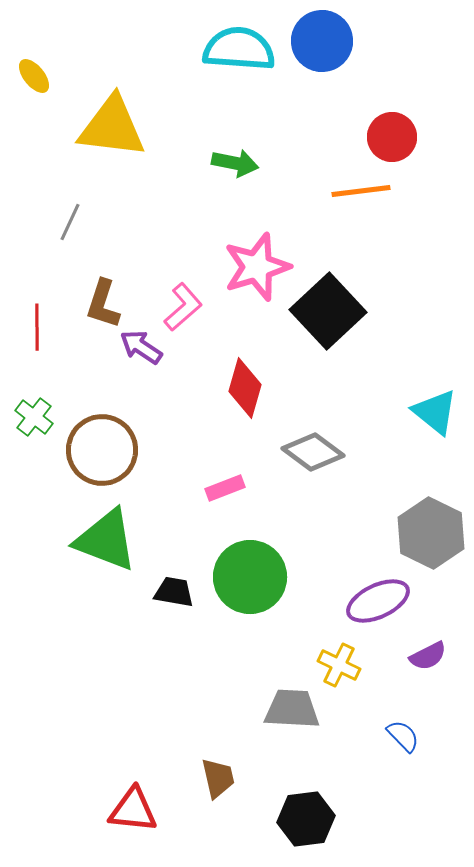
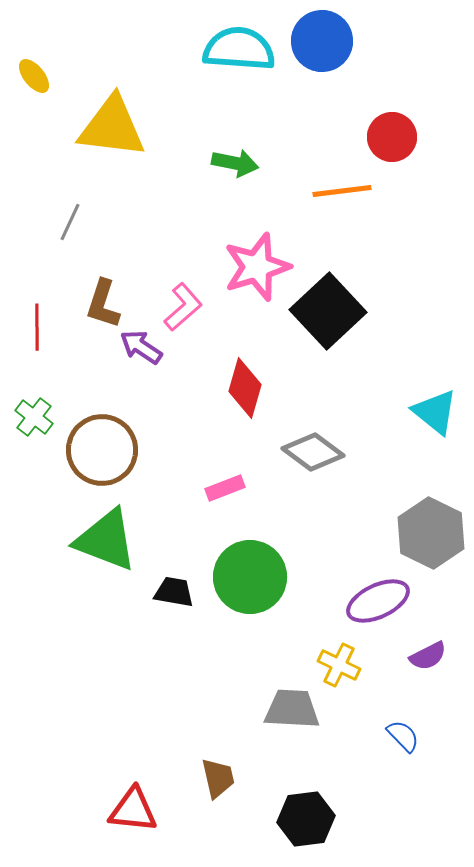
orange line: moved 19 px left
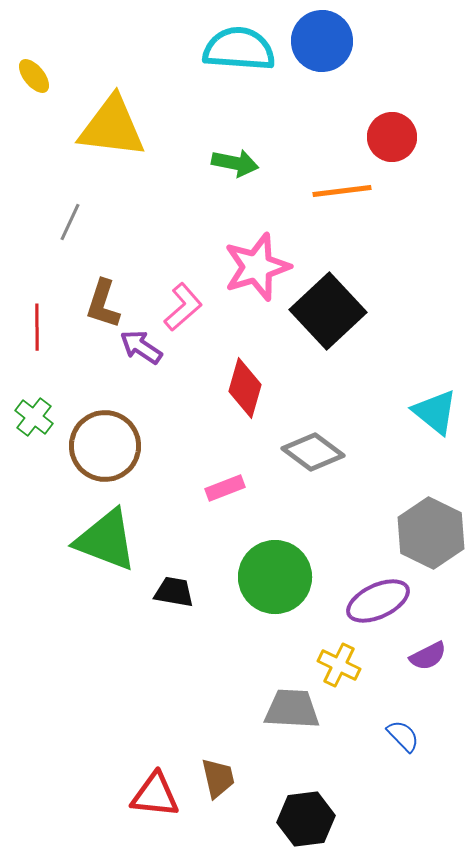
brown circle: moved 3 px right, 4 px up
green circle: moved 25 px right
red triangle: moved 22 px right, 15 px up
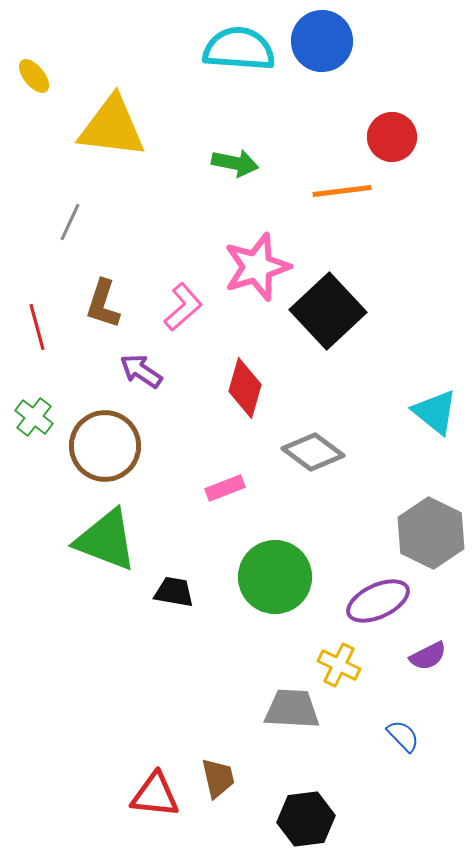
red line: rotated 15 degrees counterclockwise
purple arrow: moved 24 px down
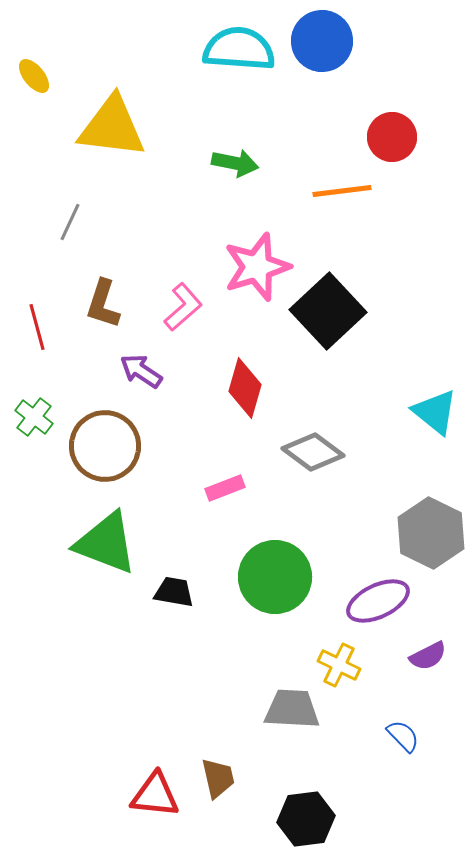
green triangle: moved 3 px down
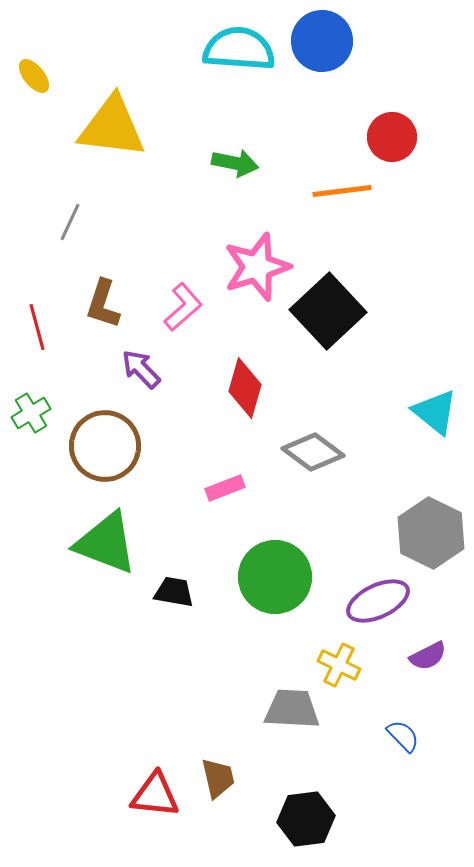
purple arrow: moved 2 px up; rotated 12 degrees clockwise
green cross: moved 3 px left, 4 px up; rotated 21 degrees clockwise
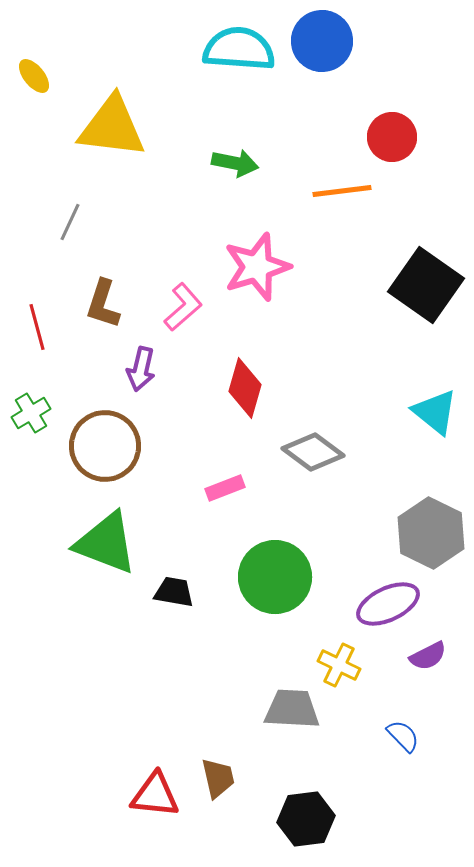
black square: moved 98 px right, 26 px up; rotated 12 degrees counterclockwise
purple arrow: rotated 123 degrees counterclockwise
purple ellipse: moved 10 px right, 3 px down
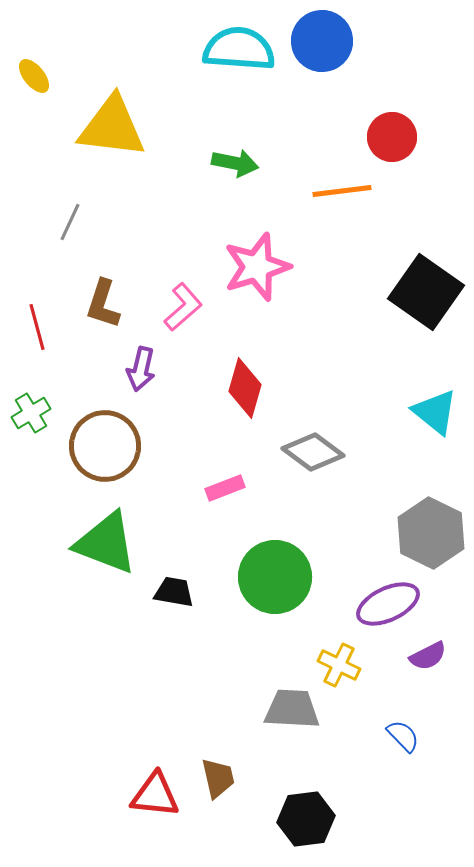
black square: moved 7 px down
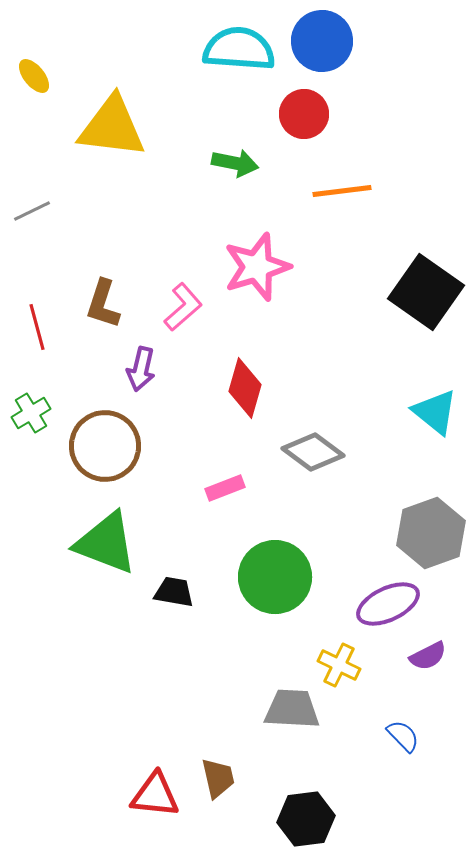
red circle: moved 88 px left, 23 px up
gray line: moved 38 px left, 11 px up; rotated 39 degrees clockwise
gray hexagon: rotated 14 degrees clockwise
